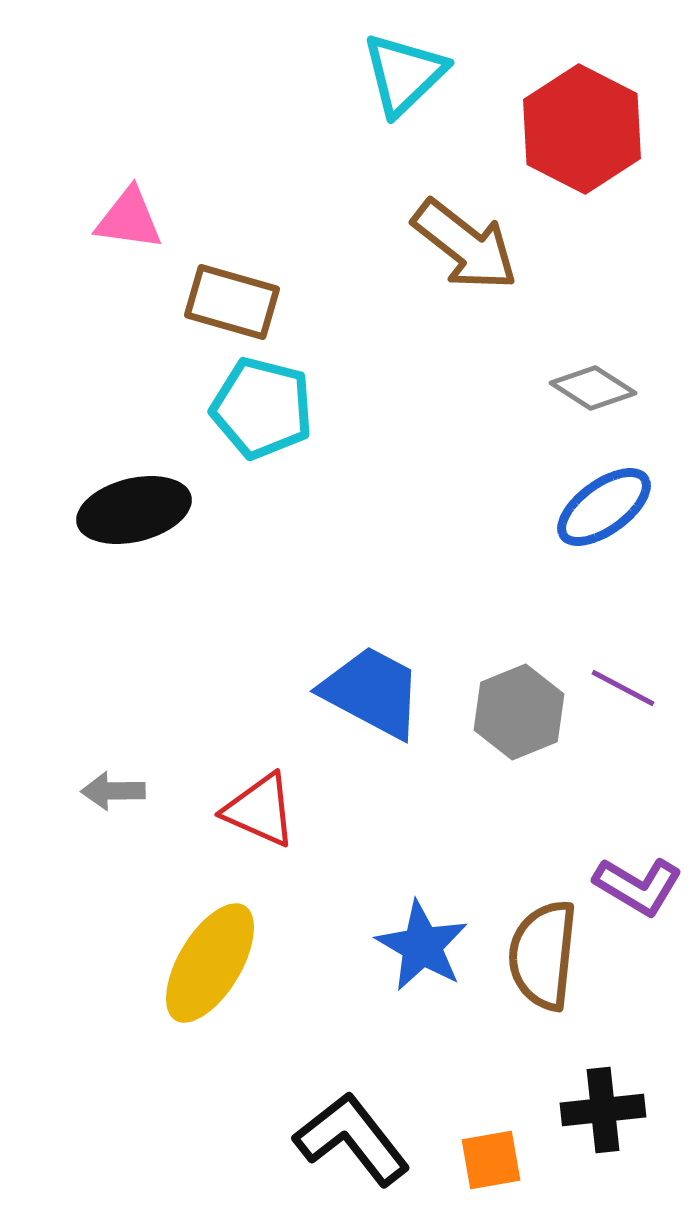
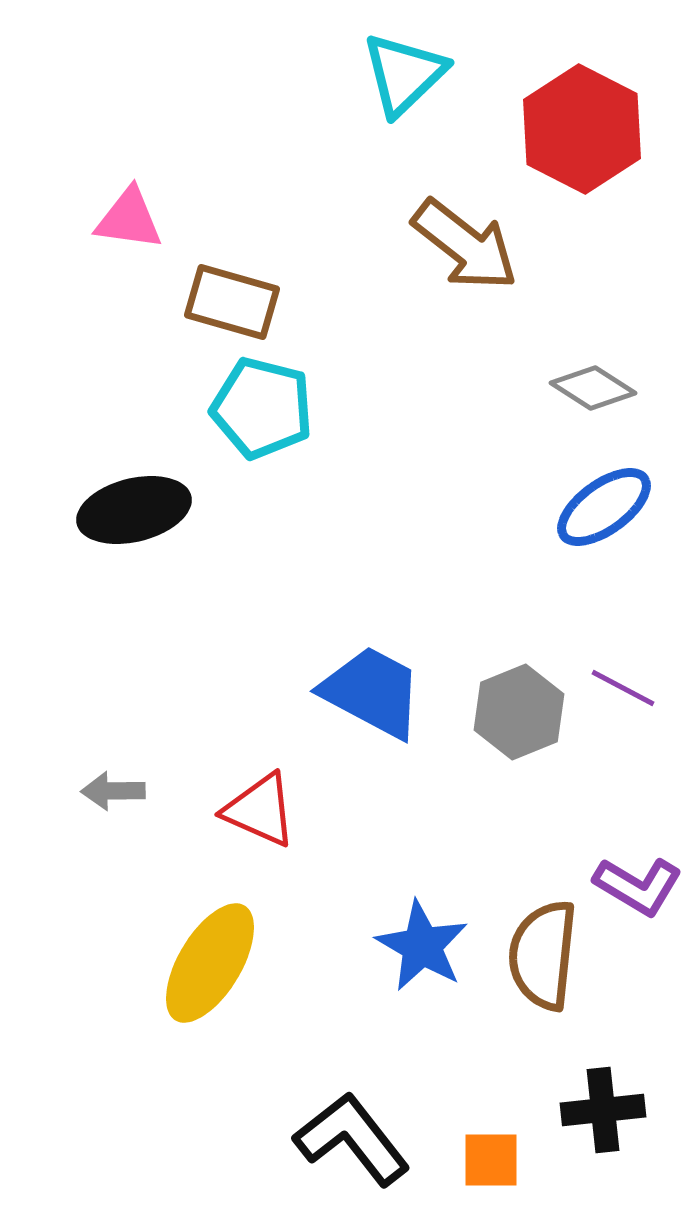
orange square: rotated 10 degrees clockwise
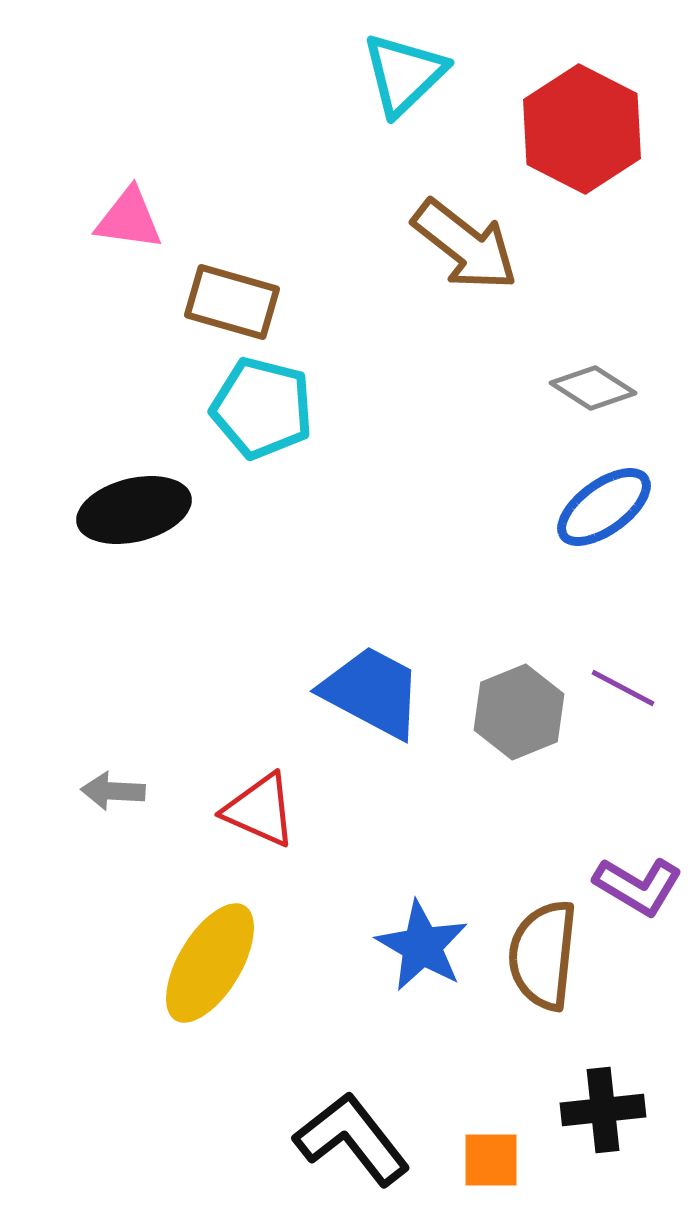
gray arrow: rotated 4 degrees clockwise
